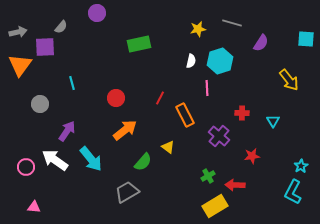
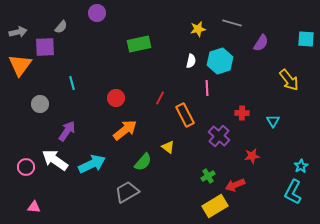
cyan arrow: moved 1 px right, 5 px down; rotated 76 degrees counterclockwise
red arrow: rotated 24 degrees counterclockwise
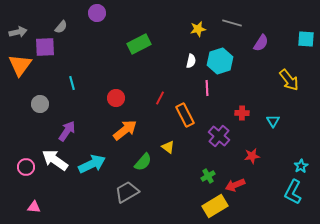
green rectangle: rotated 15 degrees counterclockwise
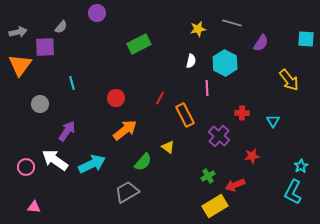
cyan hexagon: moved 5 px right, 2 px down; rotated 15 degrees counterclockwise
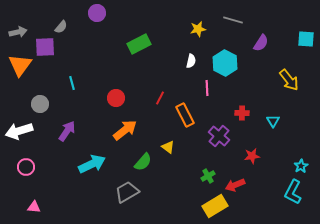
gray line: moved 1 px right, 3 px up
white arrow: moved 36 px left, 29 px up; rotated 52 degrees counterclockwise
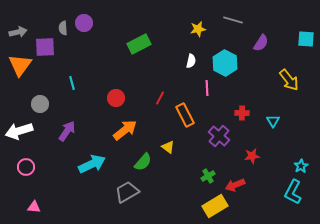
purple circle: moved 13 px left, 10 px down
gray semicircle: moved 2 px right, 1 px down; rotated 136 degrees clockwise
